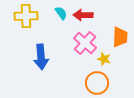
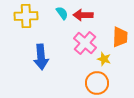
cyan semicircle: moved 1 px right
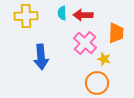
cyan semicircle: rotated 144 degrees counterclockwise
orange trapezoid: moved 4 px left, 4 px up
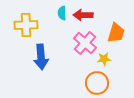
yellow cross: moved 9 px down
orange trapezoid: rotated 15 degrees clockwise
yellow star: rotated 24 degrees counterclockwise
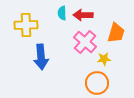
pink cross: moved 1 px up
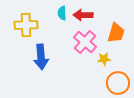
orange circle: moved 21 px right
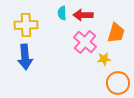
blue arrow: moved 16 px left
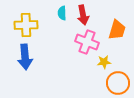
red arrow: rotated 102 degrees counterclockwise
orange trapezoid: moved 1 px right, 3 px up
pink cross: moved 2 px right; rotated 20 degrees counterclockwise
yellow star: moved 3 px down
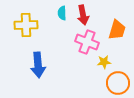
blue arrow: moved 13 px right, 8 px down
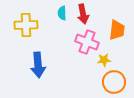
red arrow: moved 1 px up
orange trapezoid: rotated 10 degrees counterclockwise
yellow star: moved 2 px up
orange circle: moved 4 px left, 1 px up
